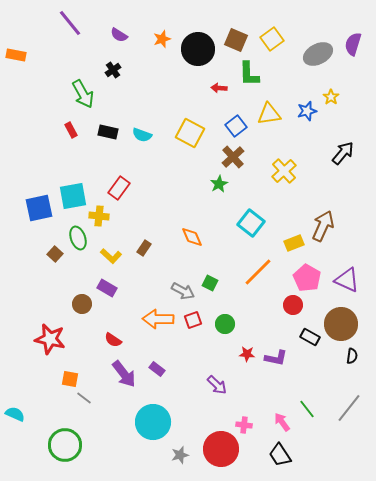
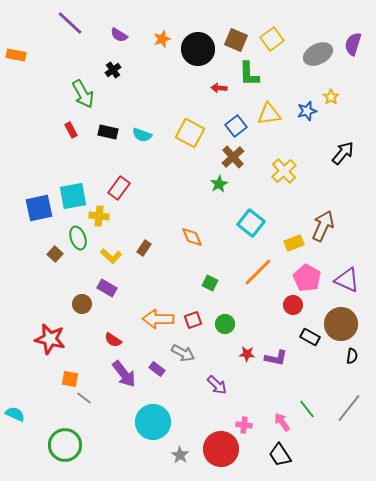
purple line at (70, 23): rotated 8 degrees counterclockwise
gray arrow at (183, 291): moved 62 px down
gray star at (180, 455): rotated 24 degrees counterclockwise
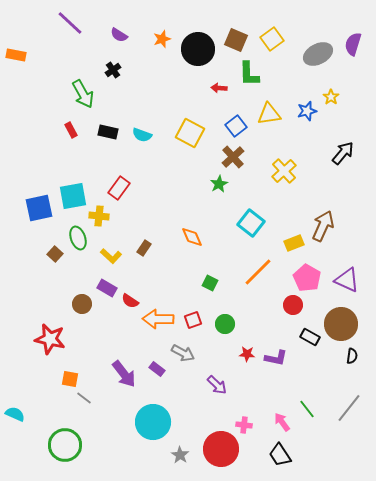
red semicircle at (113, 340): moved 17 px right, 39 px up
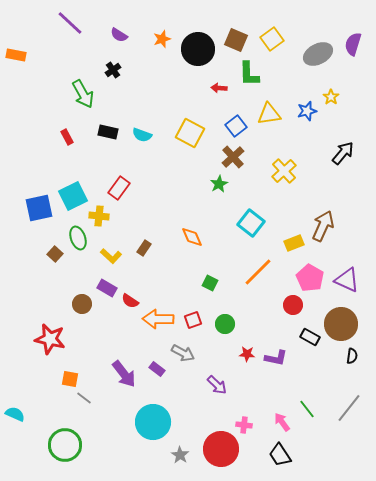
red rectangle at (71, 130): moved 4 px left, 7 px down
cyan square at (73, 196): rotated 16 degrees counterclockwise
pink pentagon at (307, 278): moved 3 px right
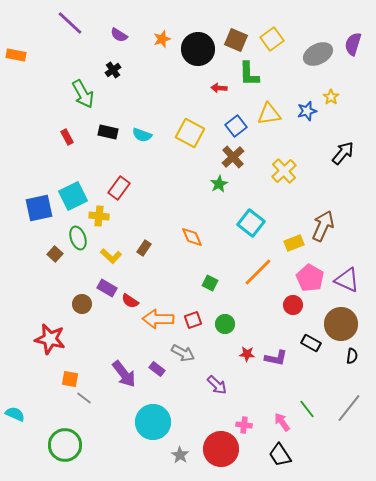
black rectangle at (310, 337): moved 1 px right, 6 px down
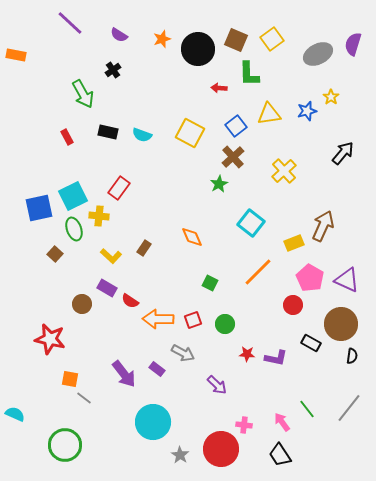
green ellipse at (78, 238): moved 4 px left, 9 px up
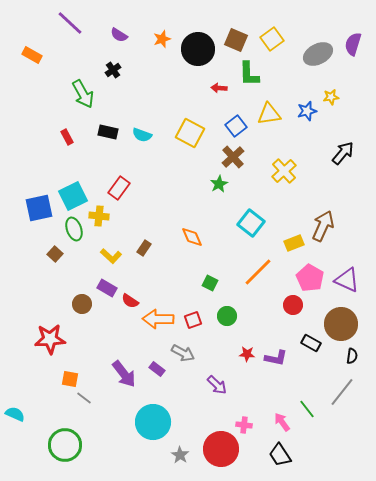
orange rectangle at (16, 55): moved 16 px right; rotated 18 degrees clockwise
yellow star at (331, 97): rotated 28 degrees clockwise
green circle at (225, 324): moved 2 px right, 8 px up
red star at (50, 339): rotated 16 degrees counterclockwise
gray line at (349, 408): moved 7 px left, 16 px up
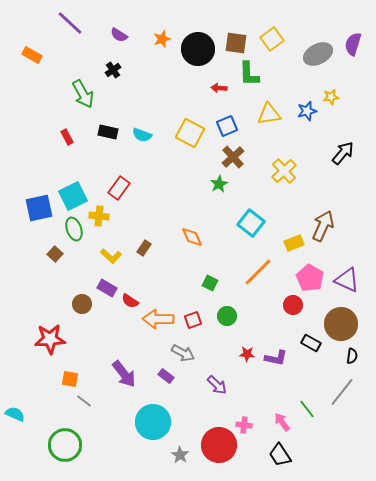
brown square at (236, 40): moved 3 px down; rotated 15 degrees counterclockwise
blue square at (236, 126): moved 9 px left; rotated 15 degrees clockwise
purple rectangle at (157, 369): moved 9 px right, 7 px down
gray line at (84, 398): moved 3 px down
red circle at (221, 449): moved 2 px left, 4 px up
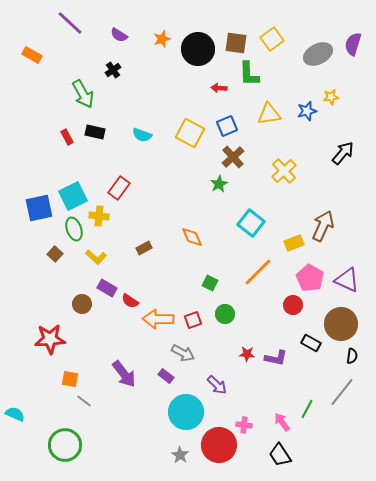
black rectangle at (108, 132): moved 13 px left
brown rectangle at (144, 248): rotated 28 degrees clockwise
yellow L-shape at (111, 256): moved 15 px left, 1 px down
green circle at (227, 316): moved 2 px left, 2 px up
green line at (307, 409): rotated 66 degrees clockwise
cyan circle at (153, 422): moved 33 px right, 10 px up
